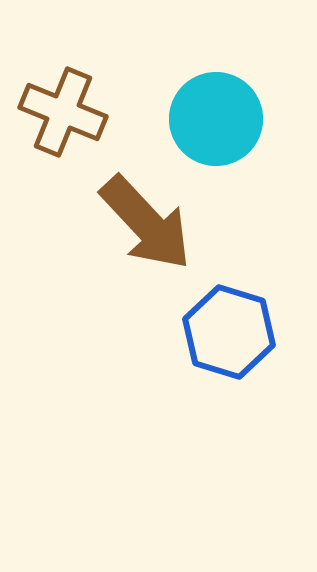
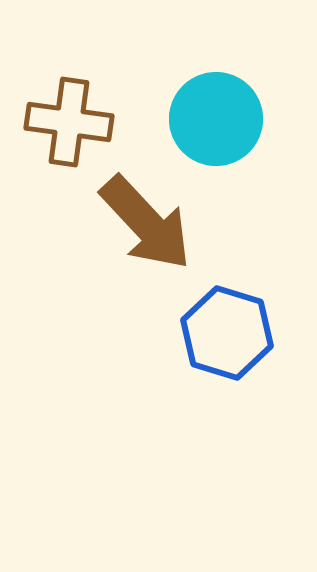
brown cross: moved 6 px right, 10 px down; rotated 14 degrees counterclockwise
blue hexagon: moved 2 px left, 1 px down
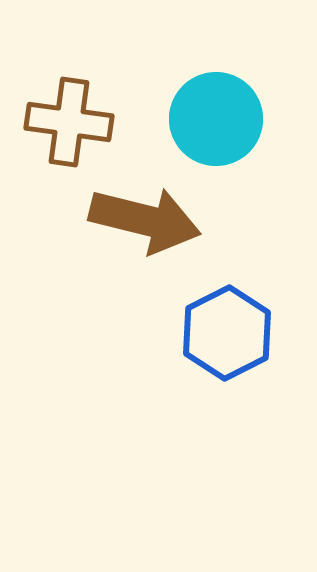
brown arrow: moved 1 px left, 3 px up; rotated 33 degrees counterclockwise
blue hexagon: rotated 16 degrees clockwise
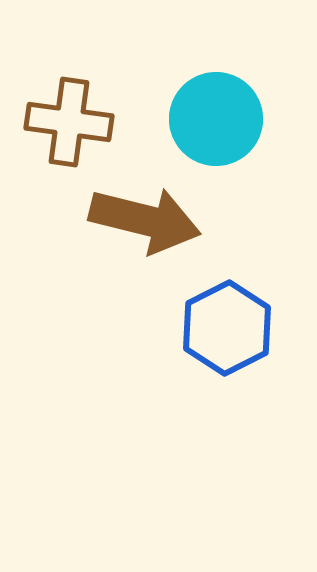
blue hexagon: moved 5 px up
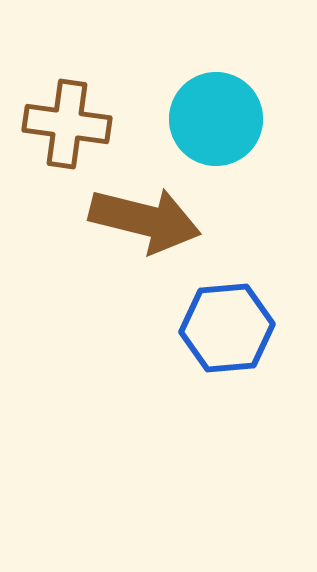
brown cross: moved 2 px left, 2 px down
blue hexagon: rotated 22 degrees clockwise
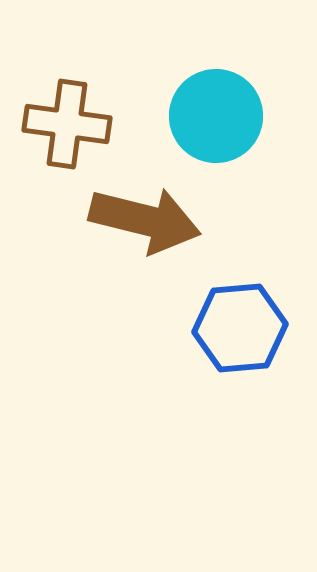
cyan circle: moved 3 px up
blue hexagon: moved 13 px right
